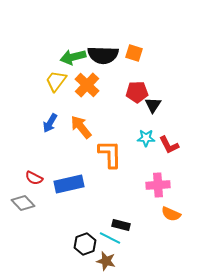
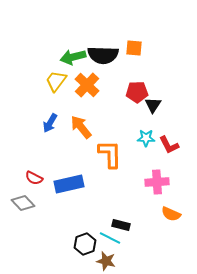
orange square: moved 5 px up; rotated 12 degrees counterclockwise
pink cross: moved 1 px left, 3 px up
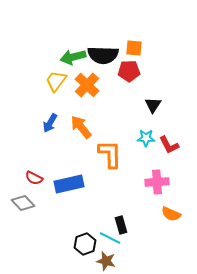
red pentagon: moved 8 px left, 21 px up
black rectangle: rotated 60 degrees clockwise
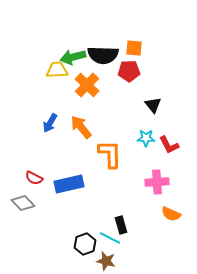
yellow trapezoid: moved 1 px right, 11 px up; rotated 50 degrees clockwise
black triangle: rotated 12 degrees counterclockwise
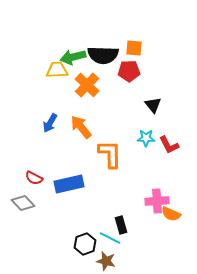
pink cross: moved 19 px down
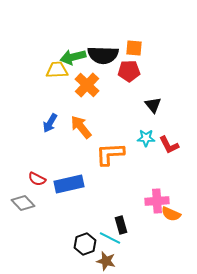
orange L-shape: rotated 92 degrees counterclockwise
red semicircle: moved 3 px right, 1 px down
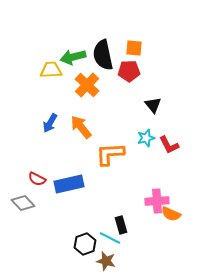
black semicircle: rotated 76 degrees clockwise
yellow trapezoid: moved 6 px left
cyan star: rotated 18 degrees counterclockwise
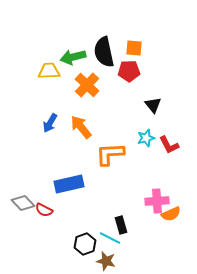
black semicircle: moved 1 px right, 3 px up
yellow trapezoid: moved 2 px left, 1 px down
red semicircle: moved 7 px right, 31 px down
orange semicircle: rotated 48 degrees counterclockwise
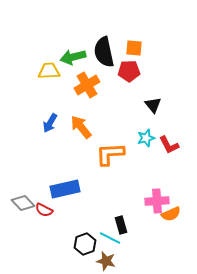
orange cross: rotated 15 degrees clockwise
blue rectangle: moved 4 px left, 5 px down
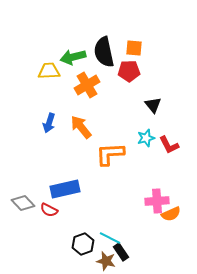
blue arrow: moved 1 px left; rotated 12 degrees counterclockwise
red semicircle: moved 5 px right
black rectangle: moved 27 px down; rotated 18 degrees counterclockwise
black hexagon: moved 2 px left
